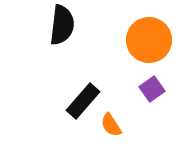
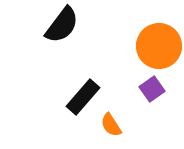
black semicircle: rotated 30 degrees clockwise
orange circle: moved 10 px right, 6 px down
black rectangle: moved 4 px up
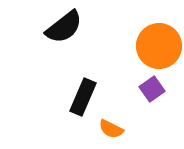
black semicircle: moved 2 px right, 2 px down; rotated 15 degrees clockwise
black rectangle: rotated 18 degrees counterclockwise
orange semicircle: moved 4 px down; rotated 30 degrees counterclockwise
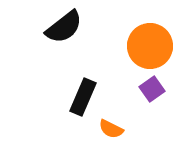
orange circle: moved 9 px left
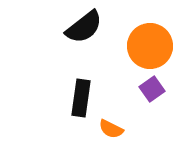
black semicircle: moved 20 px right
black rectangle: moved 2 px left, 1 px down; rotated 15 degrees counterclockwise
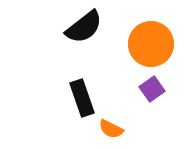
orange circle: moved 1 px right, 2 px up
black rectangle: moved 1 px right; rotated 27 degrees counterclockwise
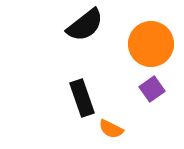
black semicircle: moved 1 px right, 2 px up
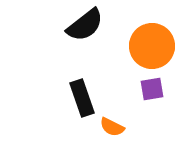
orange circle: moved 1 px right, 2 px down
purple square: rotated 25 degrees clockwise
orange semicircle: moved 1 px right, 2 px up
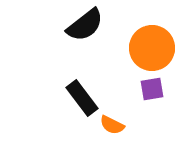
orange circle: moved 2 px down
black rectangle: rotated 18 degrees counterclockwise
orange semicircle: moved 2 px up
